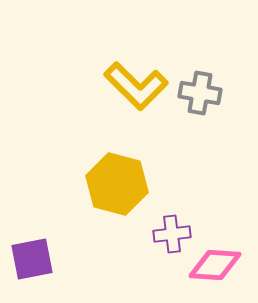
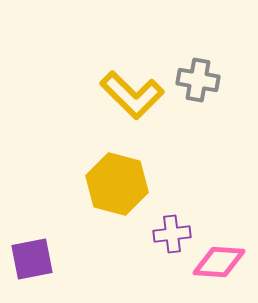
yellow L-shape: moved 4 px left, 9 px down
gray cross: moved 2 px left, 13 px up
pink diamond: moved 4 px right, 3 px up
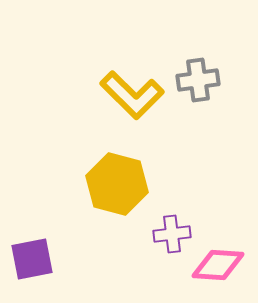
gray cross: rotated 18 degrees counterclockwise
pink diamond: moved 1 px left, 3 px down
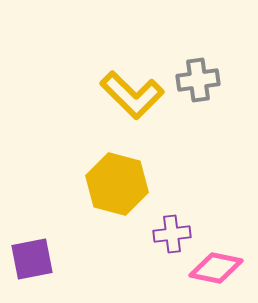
pink diamond: moved 2 px left, 3 px down; rotated 8 degrees clockwise
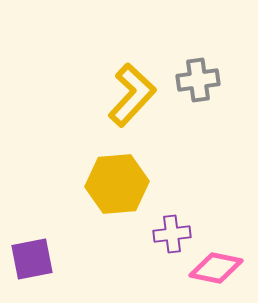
yellow L-shape: rotated 92 degrees counterclockwise
yellow hexagon: rotated 20 degrees counterclockwise
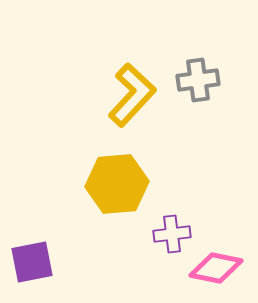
purple square: moved 3 px down
